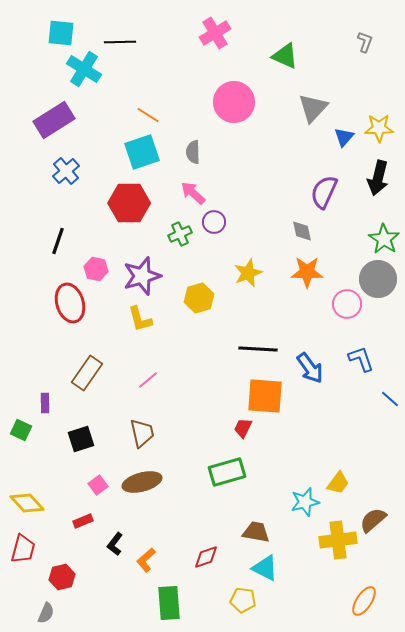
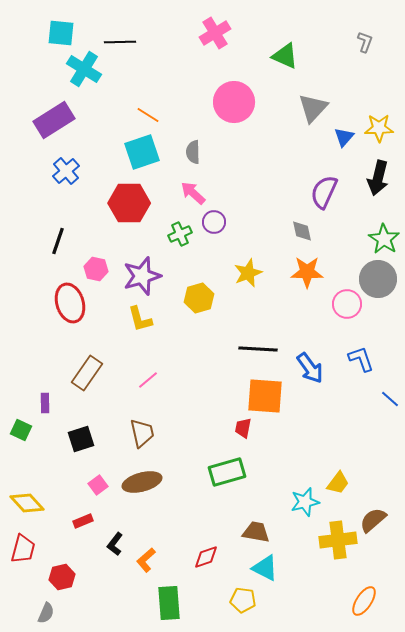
red trapezoid at (243, 428): rotated 15 degrees counterclockwise
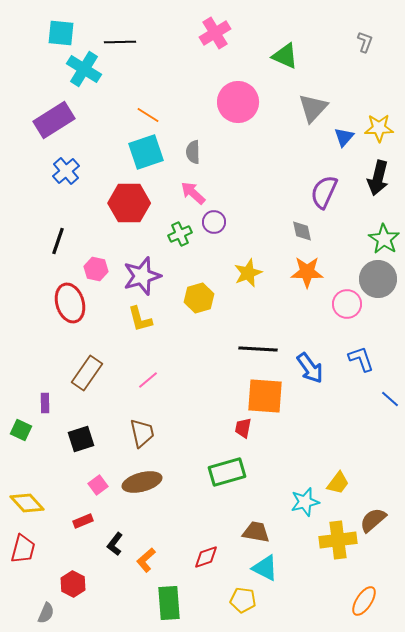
pink circle at (234, 102): moved 4 px right
cyan square at (142, 152): moved 4 px right
red hexagon at (62, 577): moved 11 px right, 7 px down; rotated 20 degrees counterclockwise
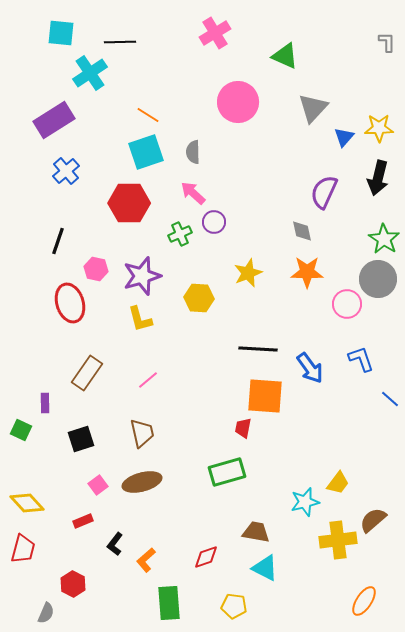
gray L-shape at (365, 42): moved 22 px right; rotated 20 degrees counterclockwise
cyan cross at (84, 69): moved 6 px right, 4 px down; rotated 24 degrees clockwise
yellow hexagon at (199, 298): rotated 20 degrees clockwise
yellow pentagon at (243, 600): moved 9 px left, 6 px down
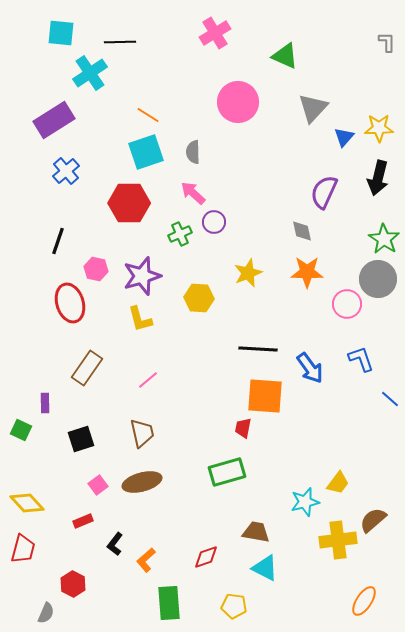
brown rectangle at (87, 373): moved 5 px up
